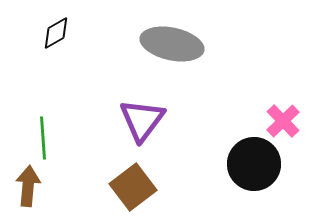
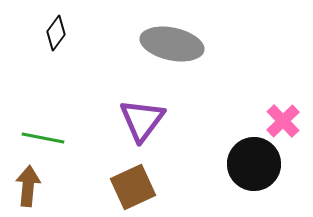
black diamond: rotated 24 degrees counterclockwise
green line: rotated 75 degrees counterclockwise
brown square: rotated 12 degrees clockwise
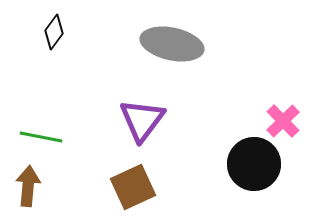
black diamond: moved 2 px left, 1 px up
green line: moved 2 px left, 1 px up
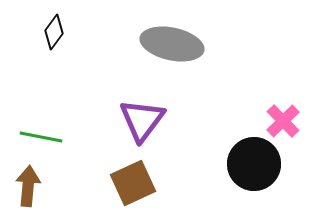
brown square: moved 4 px up
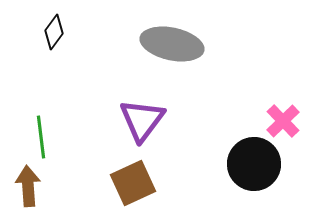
green line: rotated 72 degrees clockwise
brown arrow: rotated 9 degrees counterclockwise
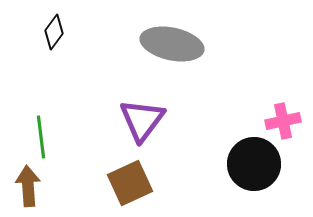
pink cross: rotated 32 degrees clockwise
brown square: moved 3 px left
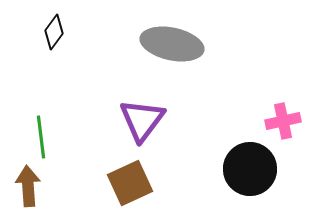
black circle: moved 4 px left, 5 px down
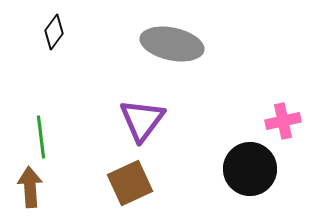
brown arrow: moved 2 px right, 1 px down
